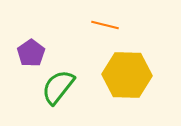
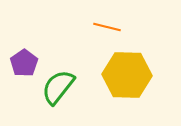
orange line: moved 2 px right, 2 px down
purple pentagon: moved 7 px left, 10 px down
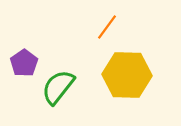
orange line: rotated 68 degrees counterclockwise
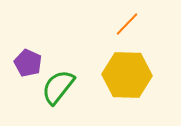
orange line: moved 20 px right, 3 px up; rotated 8 degrees clockwise
purple pentagon: moved 4 px right; rotated 12 degrees counterclockwise
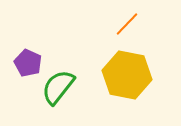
yellow hexagon: rotated 9 degrees clockwise
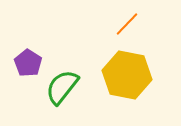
purple pentagon: rotated 8 degrees clockwise
green semicircle: moved 4 px right
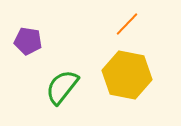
purple pentagon: moved 22 px up; rotated 24 degrees counterclockwise
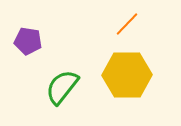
yellow hexagon: rotated 12 degrees counterclockwise
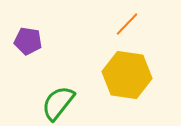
yellow hexagon: rotated 9 degrees clockwise
green semicircle: moved 4 px left, 16 px down
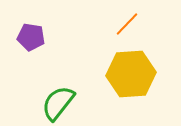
purple pentagon: moved 3 px right, 4 px up
yellow hexagon: moved 4 px right, 1 px up; rotated 12 degrees counterclockwise
